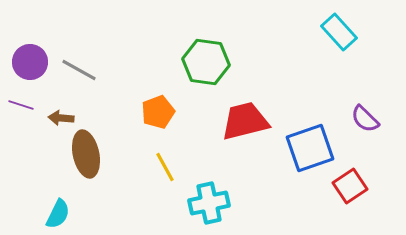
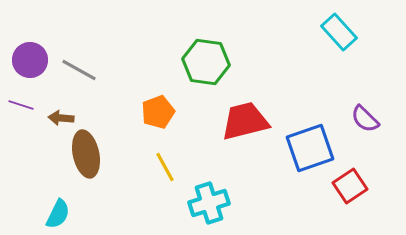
purple circle: moved 2 px up
cyan cross: rotated 6 degrees counterclockwise
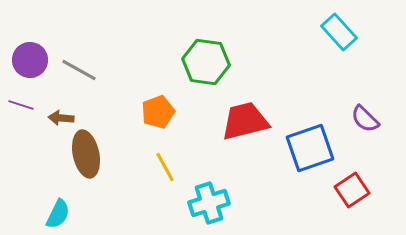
red square: moved 2 px right, 4 px down
